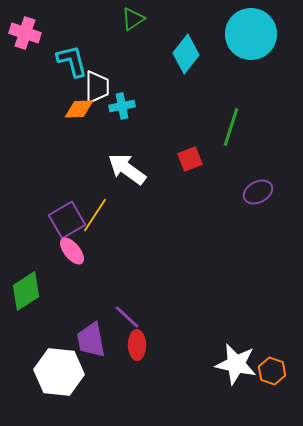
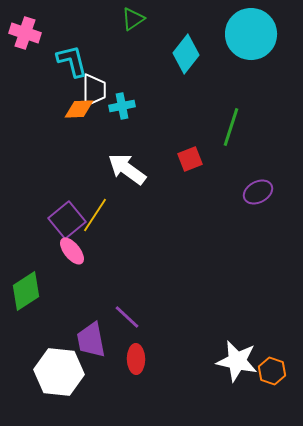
white trapezoid: moved 3 px left, 3 px down
purple square: rotated 9 degrees counterclockwise
red ellipse: moved 1 px left, 14 px down
white star: moved 1 px right, 3 px up
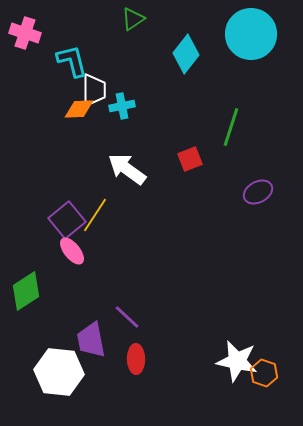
orange hexagon: moved 8 px left, 2 px down
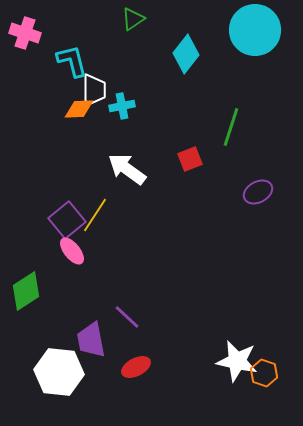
cyan circle: moved 4 px right, 4 px up
red ellipse: moved 8 px down; rotated 64 degrees clockwise
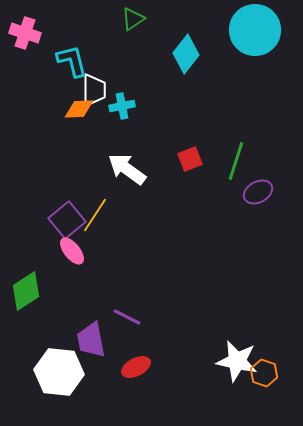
green line: moved 5 px right, 34 px down
purple line: rotated 16 degrees counterclockwise
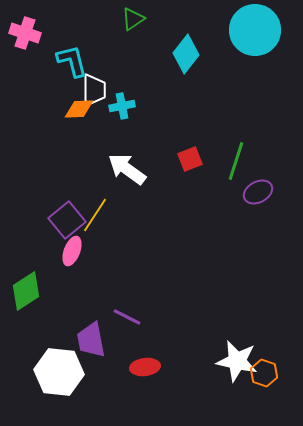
pink ellipse: rotated 60 degrees clockwise
red ellipse: moved 9 px right; rotated 20 degrees clockwise
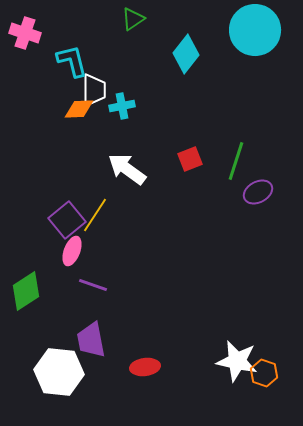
purple line: moved 34 px left, 32 px up; rotated 8 degrees counterclockwise
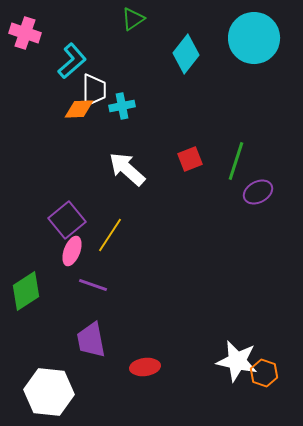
cyan circle: moved 1 px left, 8 px down
cyan L-shape: rotated 63 degrees clockwise
white arrow: rotated 6 degrees clockwise
yellow line: moved 15 px right, 20 px down
white hexagon: moved 10 px left, 20 px down
